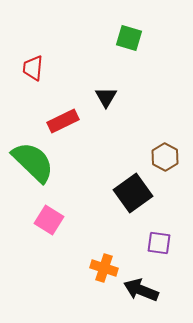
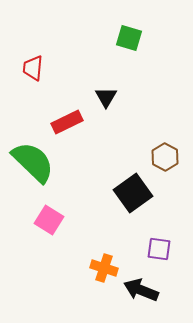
red rectangle: moved 4 px right, 1 px down
purple square: moved 6 px down
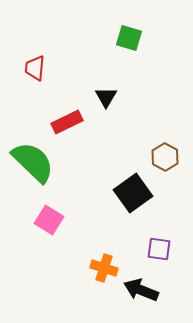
red trapezoid: moved 2 px right
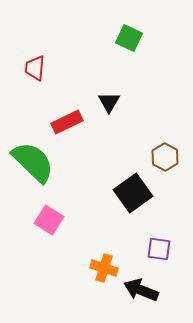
green square: rotated 8 degrees clockwise
black triangle: moved 3 px right, 5 px down
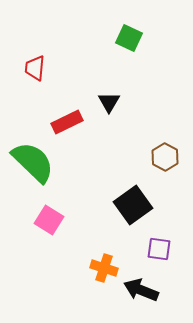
black square: moved 12 px down
